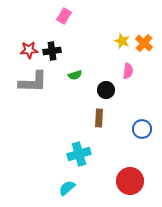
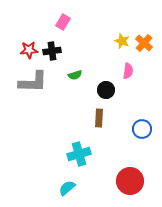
pink rectangle: moved 1 px left, 6 px down
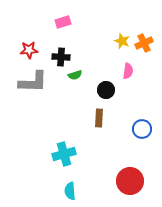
pink rectangle: rotated 42 degrees clockwise
orange cross: rotated 24 degrees clockwise
black cross: moved 9 px right, 6 px down; rotated 12 degrees clockwise
cyan cross: moved 15 px left
cyan semicircle: moved 3 px right, 3 px down; rotated 54 degrees counterclockwise
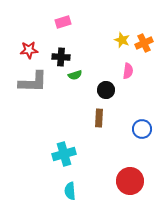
yellow star: moved 1 px up
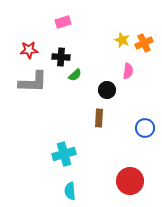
green semicircle: rotated 24 degrees counterclockwise
black circle: moved 1 px right
blue circle: moved 3 px right, 1 px up
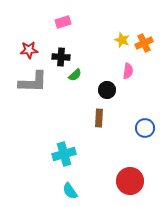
cyan semicircle: rotated 30 degrees counterclockwise
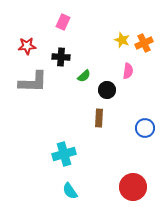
pink rectangle: rotated 49 degrees counterclockwise
red star: moved 2 px left, 4 px up
green semicircle: moved 9 px right, 1 px down
red circle: moved 3 px right, 6 px down
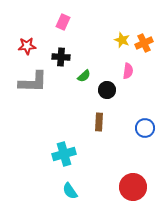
brown rectangle: moved 4 px down
